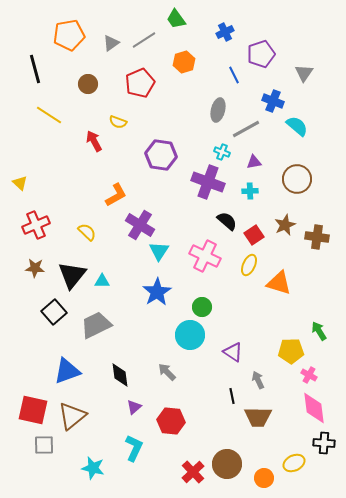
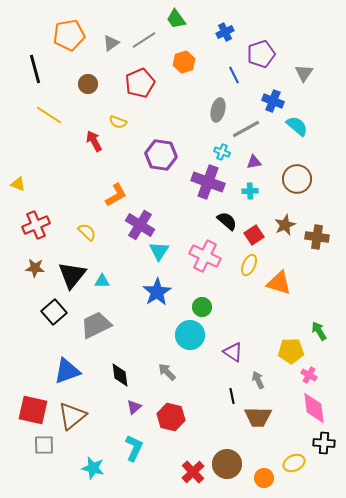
yellow triangle at (20, 183): moved 2 px left, 1 px down; rotated 21 degrees counterclockwise
red hexagon at (171, 421): moved 4 px up; rotated 8 degrees clockwise
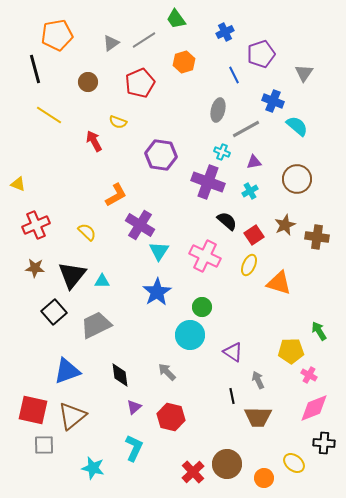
orange pentagon at (69, 35): moved 12 px left
brown circle at (88, 84): moved 2 px up
cyan cross at (250, 191): rotated 28 degrees counterclockwise
pink diamond at (314, 408): rotated 76 degrees clockwise
yellow ellipse at (294, 463): rotated 65 degrees clockwise
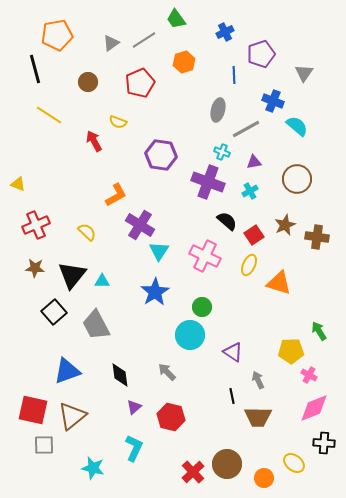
blue line at (234, 75): rotated 24 degrees clockwise
blue star at (157, 292): moved 2 px left
gray trapezoid at (96, 325): rotated 92 degrees counterclockwise
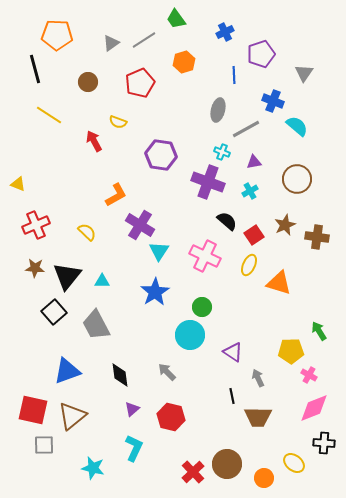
orange pentagon at (57, 35): rotated 12 degrees clockwise
black triangle at (72, 275): moved 5 px left, 1 px down
gray arrow at (258, 380): moved 2 px up
purple triangle at (134, 407): moved 2 px left, 2 px down
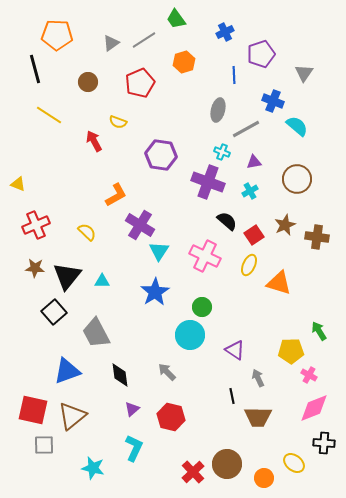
gray trapezoid at (96, 325): moved 8 px down
purple triangle at (233, 352): moved 2 px right, 2 px up
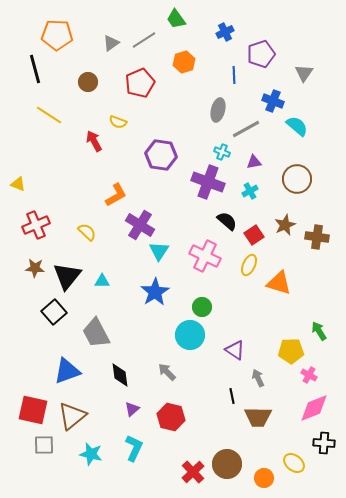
cyan star at (93, 468): moved 2 px left, 14 px up
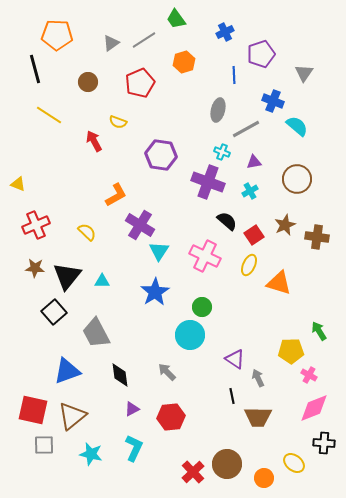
purple triangle at (235, 350): moved 9 px down
purple triangle at (132, 409): rotated 14 degrees clockwise
red hexagon at (171, 417): rotated 20 degrees counterclockwise
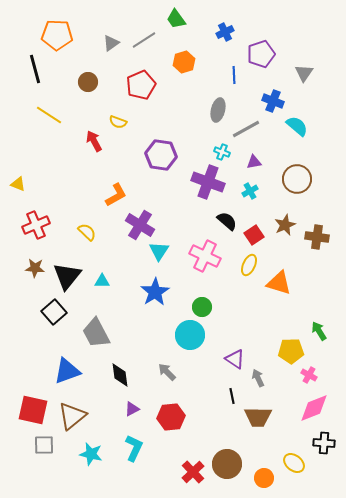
red pentagon at (140, 83): moved 1 px right, 2 px down
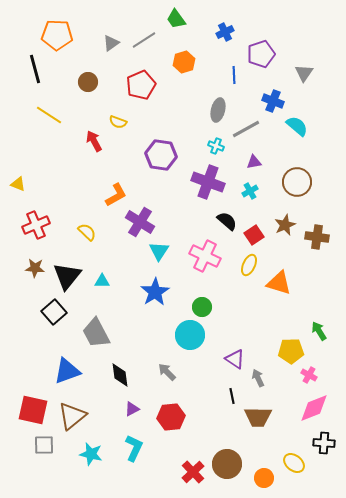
cyan cross at (222, 152): moved 6 px left, 6 px up
brown circle at (297, 179): moved 3 px down
purple cross at (140, 225): moved 3 px up
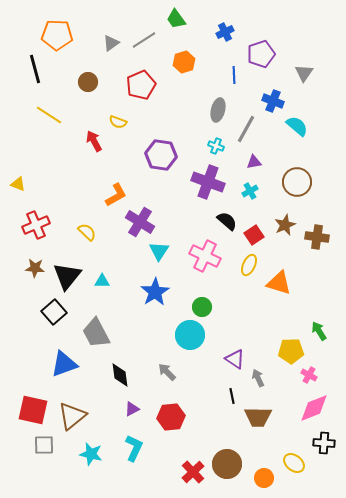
gray line at (246, 129): rotated 32 degrees counterclockwise
blue triangle at (67, 371): moved 3 px left, 7 px up
